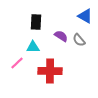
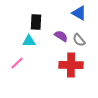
blue triangle: moved 6 px left, 3 px up
cyan triangle: moved 4 px left, 6 px up
red cross: moved 21 px right, 6 px up
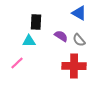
red cross: moved 3 px right, 1 px down
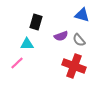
blue triangle: moved 3 px right, 2 px down; rotated 14 degrees counterclockwise
black rectangle: rotated 14 degrees clockwise
purple semicircle: rotated 128 degrees clockwise
cyan triangle: moved 2 px left, 3 px down
red cross: rotated 20 degrees clockwise
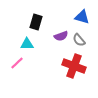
blue triangle: moved 2 px down
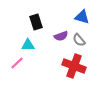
black rectangle: rotated 35 degrees counterclockwise
cyan triangle: moved 1 px right, 1 px down
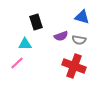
gray semicircle: rotated 40 degrees counterclockwise
cyan triangle: moved 3 px left, 1 px up
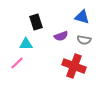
gray semicircle: moved 5 px right
cyan triangle: moved 1 px right
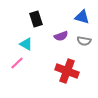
black rectangle: moved 3 px up
gray semicircle: moved 1 px down
cyan triangle: rotated 32 degrees clockwise
red cross: moved 7 px left, 5 px down
